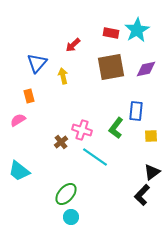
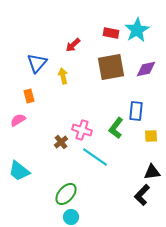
black triangle: rotated 30 degrees clockwise
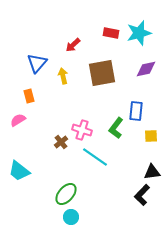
cyan star: moved 2 px right, 3 px down; rotated 15 degrees clockwise
brown square: moved 9 px left, 6 px down
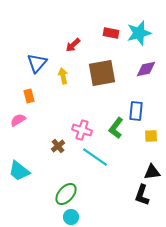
brown cross: moved 3 px left, 4 px down
black L-shape: rotated 25 degrees counterclockwise
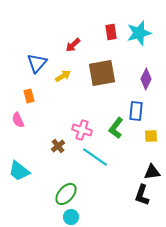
red rectangle: moved 1 px up; rotated 70 degrees clockwise
purple diamond: moved 10 px down; rotated 50 degrees counterclockwise
yellow arrow: rotated 70 degrees clockwise
pink semicircle: rotated 84 degrees counterclockwise
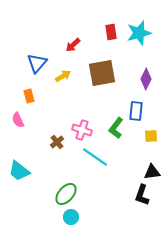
brown cross: moved 1 px left, 4 px up
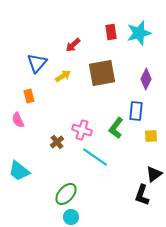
black triangle: moved 2 px right, 2 px down; rotated 30 degrees counterclockwise
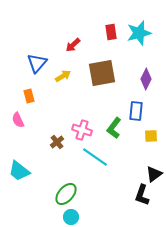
green L-shape: moved 2 px left
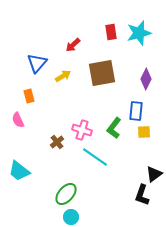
yellow square: moved 7 px left, 4 px up
